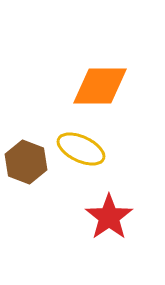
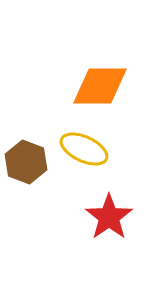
yellow ellipse: moved 3 px right
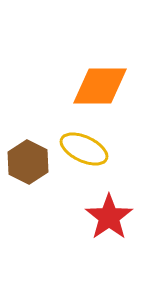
brown hexagon: moved 2 px right; rotated 6 degrees clockwise
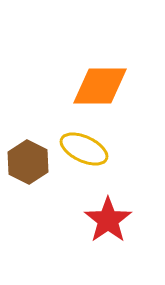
red star: moved 1 px left, 3 px down
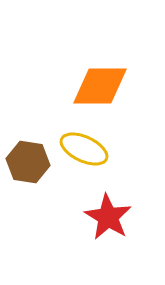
brown hexagon: rotated 18 degrees counterclockwise
red star: moved 3 px up; rotated 6 degrees counterclockwise
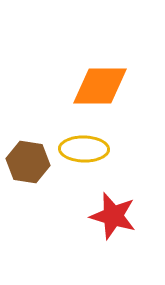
yellow ellipse: rotated 24 degrees counterclockwise
red star: moved 5 px right, 1 px up; rotated 15 degrees counterclockwise
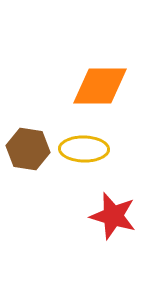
brown hexagon: moved 13 px up
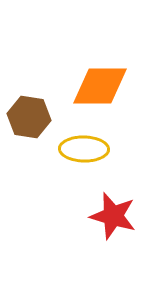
brown hexagon: moved 1 px right, 32 px up
